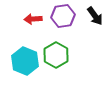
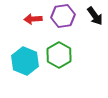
green hexagon: moved 3 px right
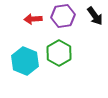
green hexagon: moved 2 px up
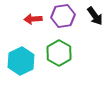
cyan hexagon: moved 4 px left; rotated 12 degrees clockwise
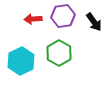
black arrow: moved 1 px left, 6 px down
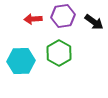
black arrow: rotated 18 degrees counterclockwise
cyan hexagon: rotated 24 degrees clockwise
